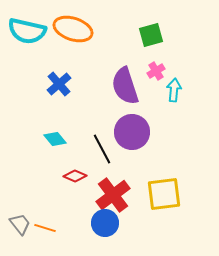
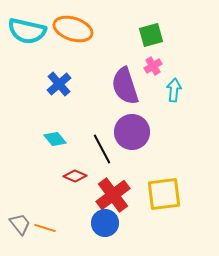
pink cross: moved 3 px left, 5 px up
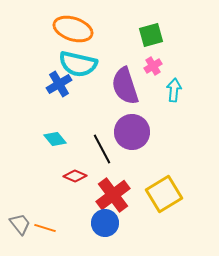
cyan semicircle: moved 51 px right, 33 px down
blue cross: rotated 10 degrees clockwise
yellow square: rotated 24 degrees counterclockwise
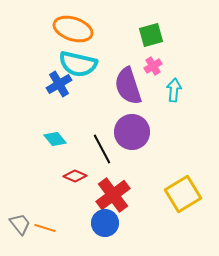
purple semicircle: moved 3 px right
yellow square: moved 19 px right
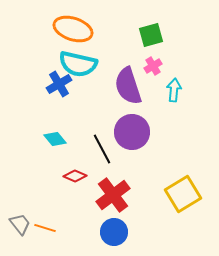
blue circle: moved 9 px right, 9 px down
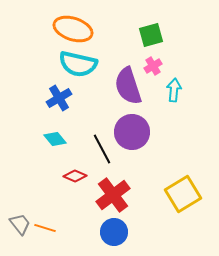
blue cross: moved 14 px down
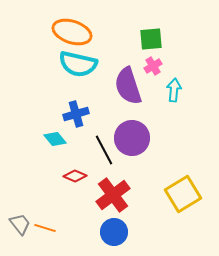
orange ellipse: moved 1 px left, 3 px down
green square: moved 4 px down; rotated 10 degrees clockwise
blue cross: moved 17 px right, 16 px down; rotated 15 degrees clockwise
purple circle: moved 6 px down
black line: moved 2 px right, 1 px down
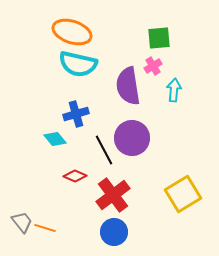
green square: moved 8 px right, 1 px up
purple semicircle: rotated 9 degrees clockwise
gray trapezoid: moved 2 px right, 2 px up
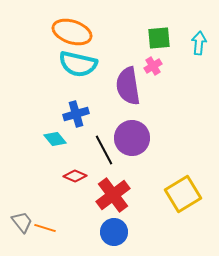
cyan arrow: moved 25 px right, 47 px up
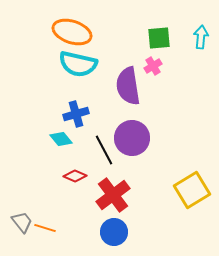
cyan arrow: moved 2 px right, 6 px up
cyan diamond: moved 6 px right
yellow square: moved 9 px right, 4 px up
